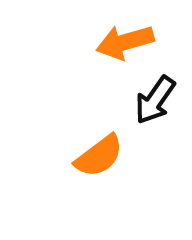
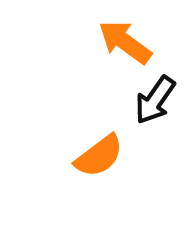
orange arrow: rotated 52 degrees clockwise
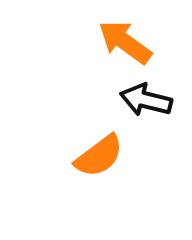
black arrow: moved 9 px left; rotated 69 degrees clockwise
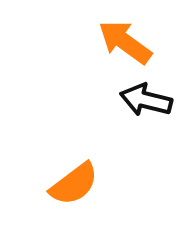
orange semicircle: moved 25 px left, 28 px down
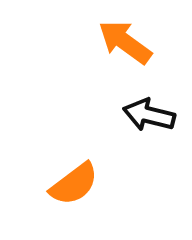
black arrow: moved 3 px right, 15 px down
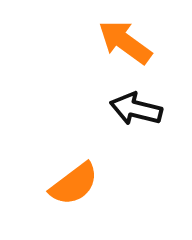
black arrow: moved 13 px left, 6 px up
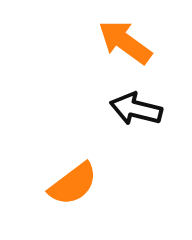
orange semicircle: moved 1 px left
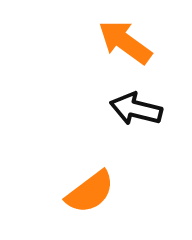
orange semicircle: moved 17 px right, 8 px down
